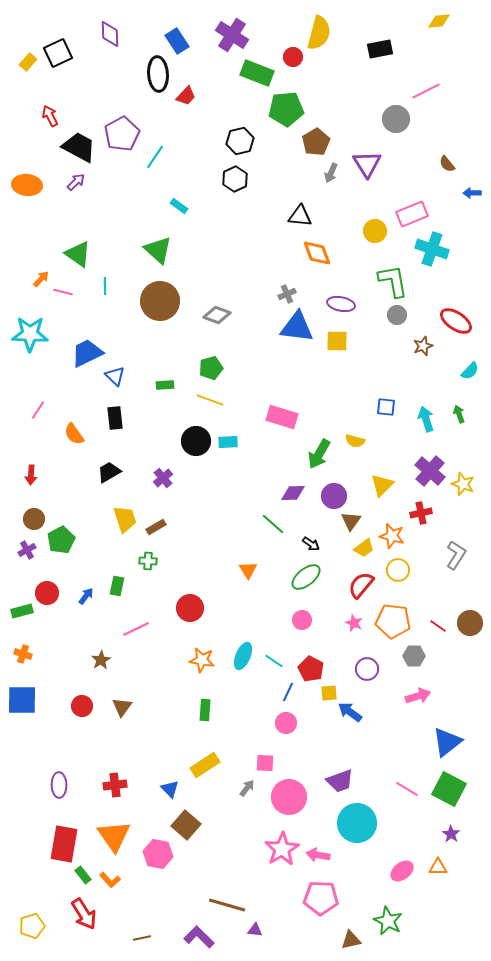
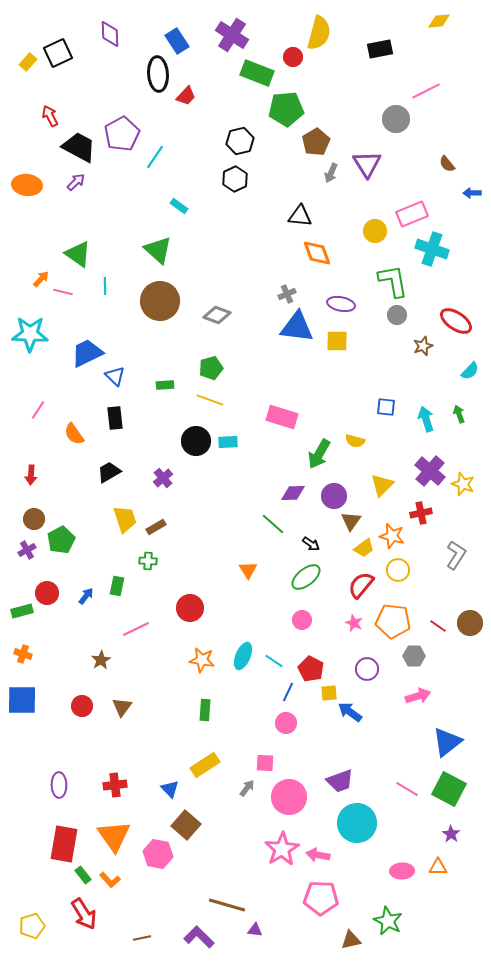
pink ellipse at (402, 871): rotated 35 degrees clockwise
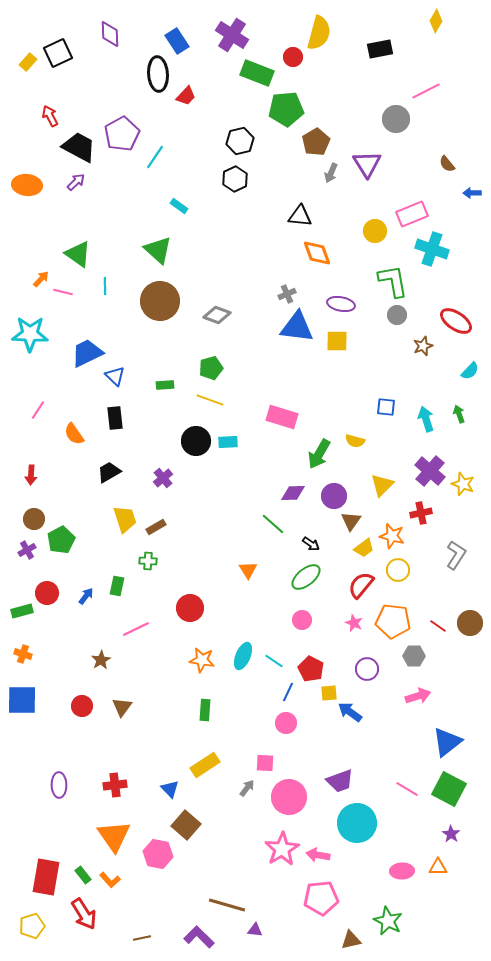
yellow diamond at (439, 21): moved 3 px left; rotated 55 degrees counterclockwise
red rectangle at (64, 844): moved 18 px left, 33 px down
pink pentagon at (321, 898): rotated 8 degrees counterclockwise
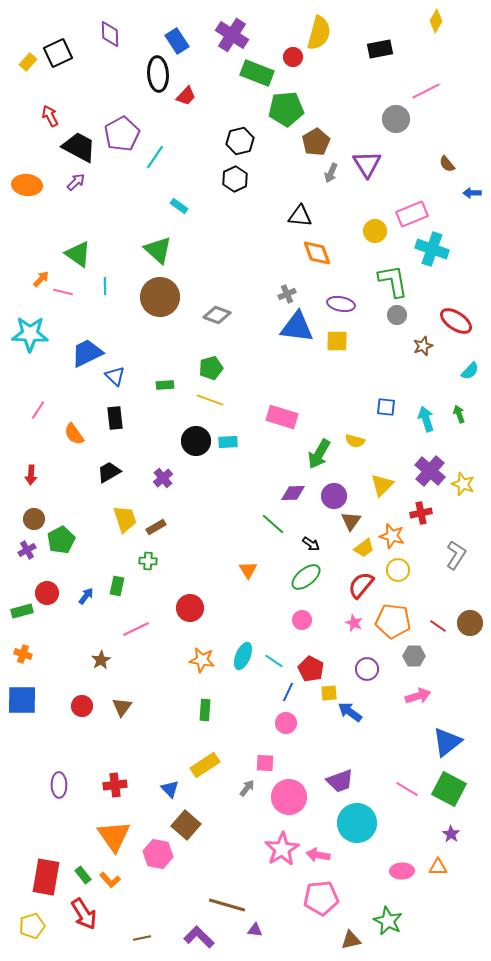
brown circle at (160, 301): moved 4 px up
